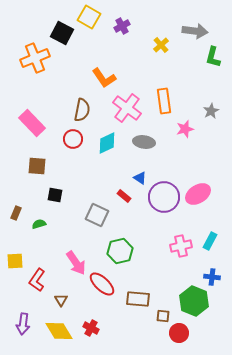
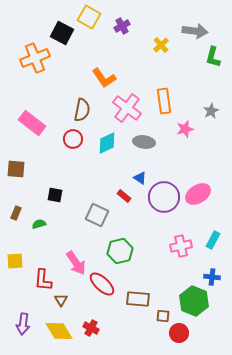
pink rectangle at (32, 123): rotated 8 degrees counterclockwise
brown square at (37, 166): moved 21 px left, 3 px down
cyan rectangle at (210, 241): moved 3 px right, 1 px up
red L-shape at (37, 280): moved 6 px right; rotated 30 degrees counterclockwise
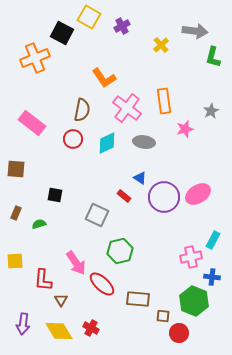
pink cross at (181, 246): moved 10 px right, 11 px down
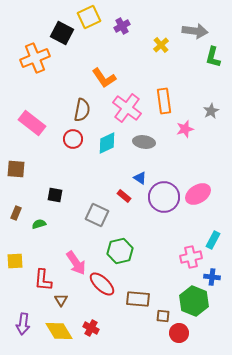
yellow square at (89, 17): rotated 35 degrees clockwise
